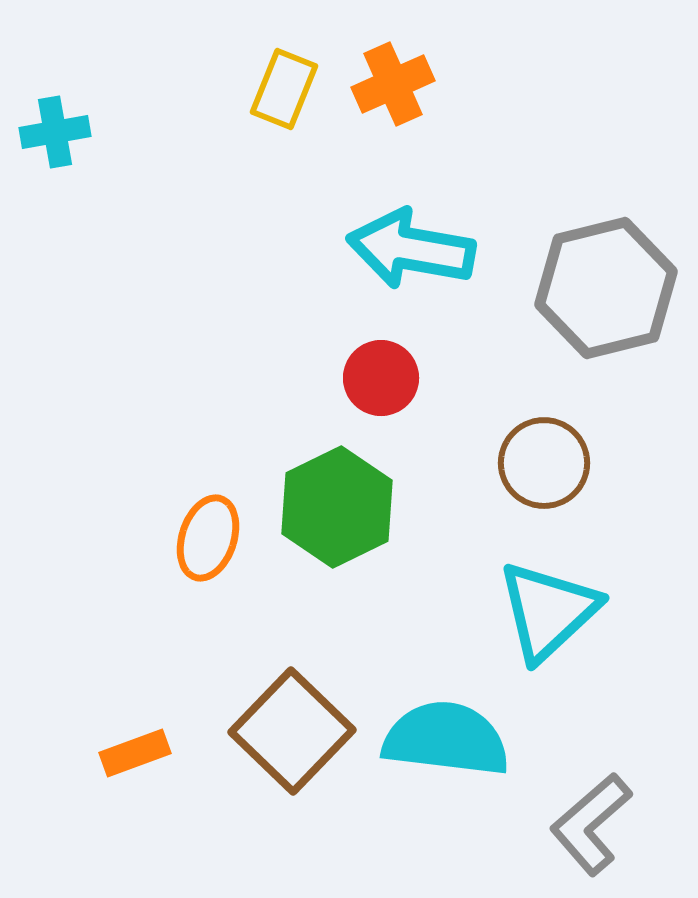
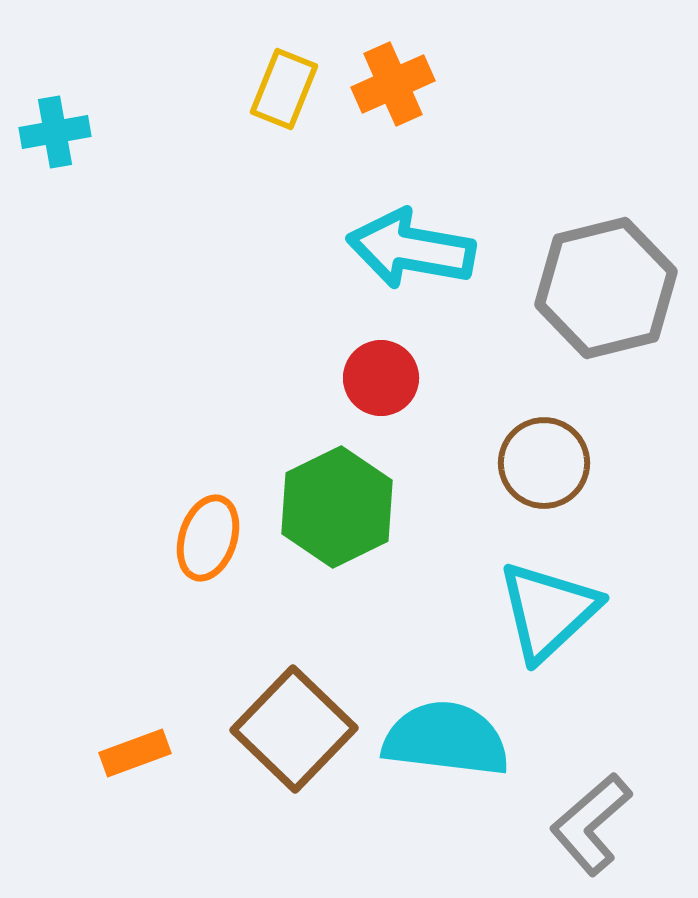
brown square: moved 2 px right, 2 px up
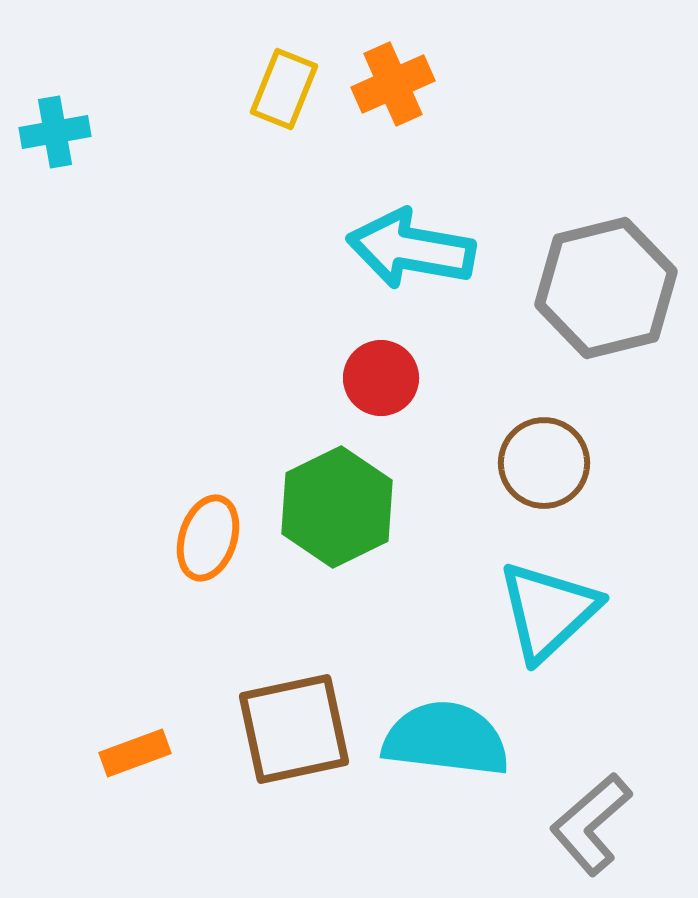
brown square: rotated 34 degrees clockwise
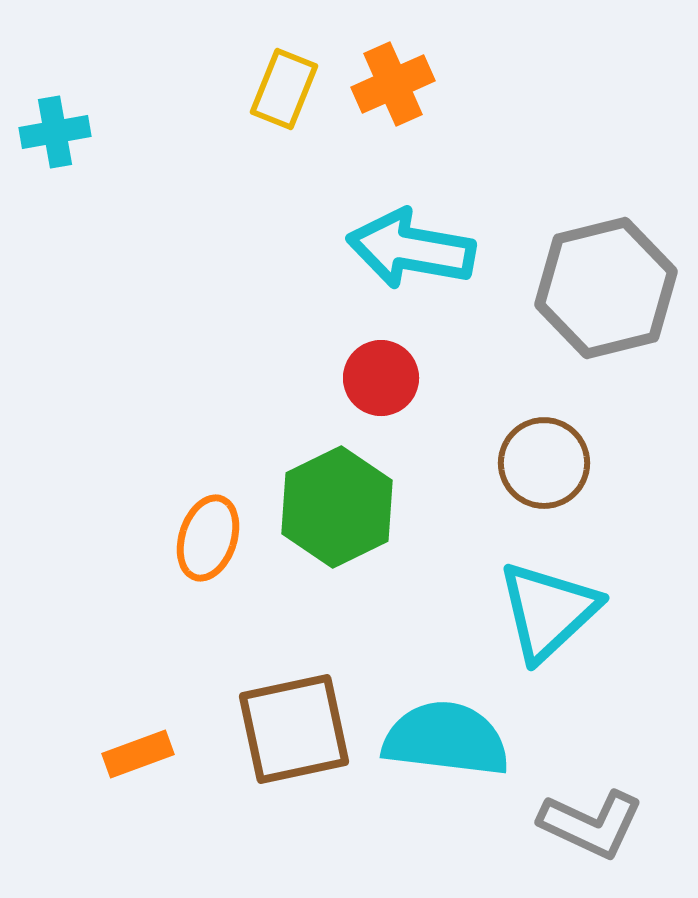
orange rectangle: moved 3 px right, 1 px down
gray L-shape: rotated 114 degrees counterclockwise
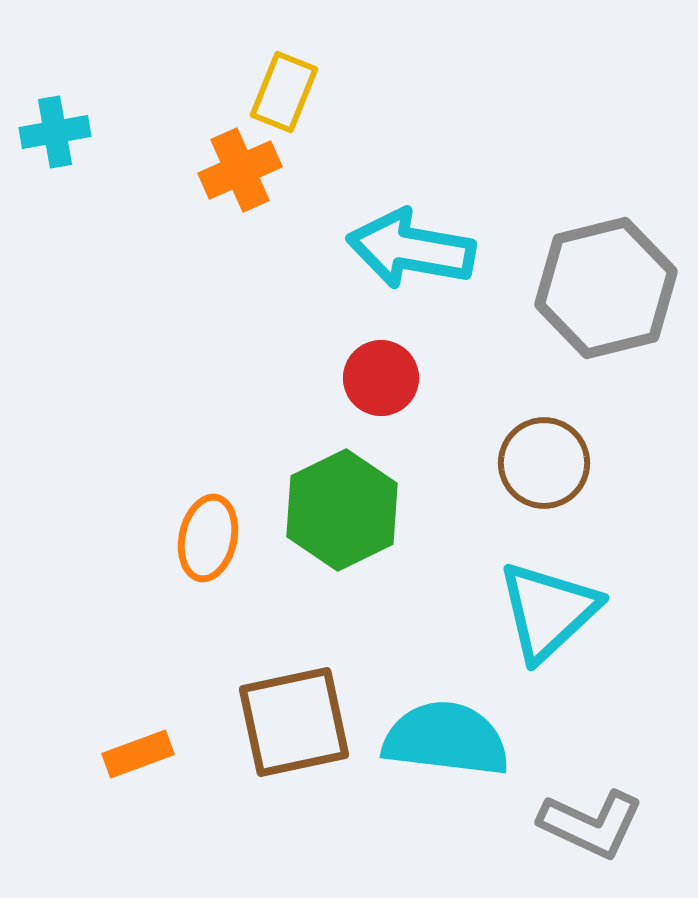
orange cross: moved 153 px left, 86 px down
yellow rectangle: moved 3 px down
green hexagon: moved 5 px right, 3 px down
orange ellipse: rotated 6 degrees counterclockwise
brown square: moved 7 px up
